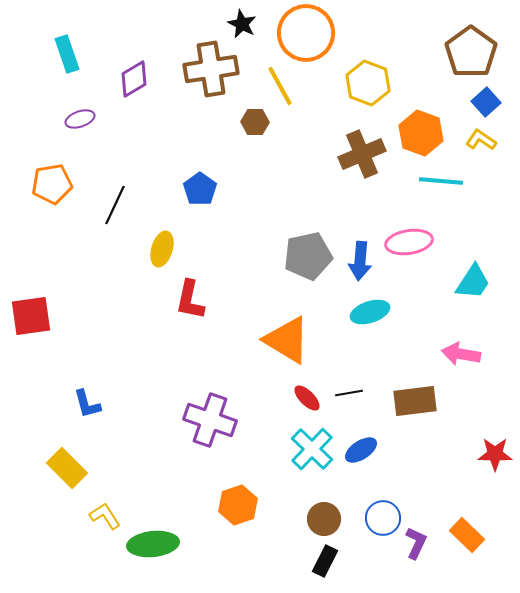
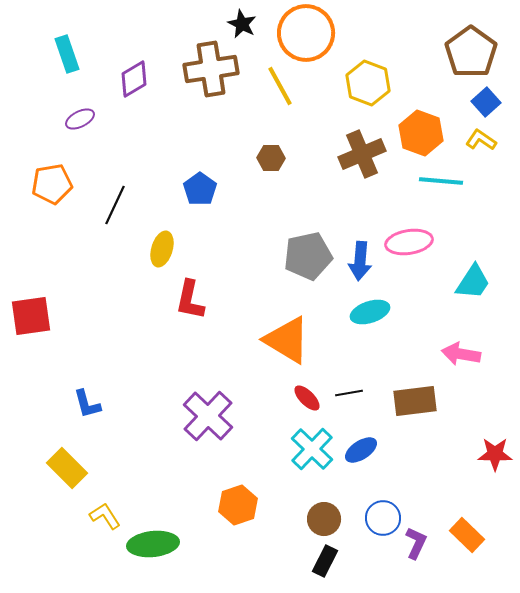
purple ellipse at (80, 119): rotated 8 degrees counterclockwise
brown hexagon at (255, 122): moved 16 px right, 36 px down
purple cross at (210, 420): moved 2 px left, 4 px up; rotated 24 degrees clockwise
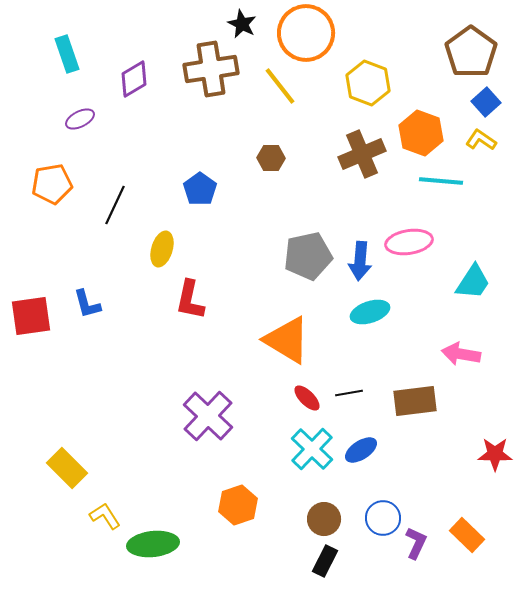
yellow line at (280, 86): rotated 9 degrees counterclockwise
blue L-shape at (87, 404): moved 100 px up
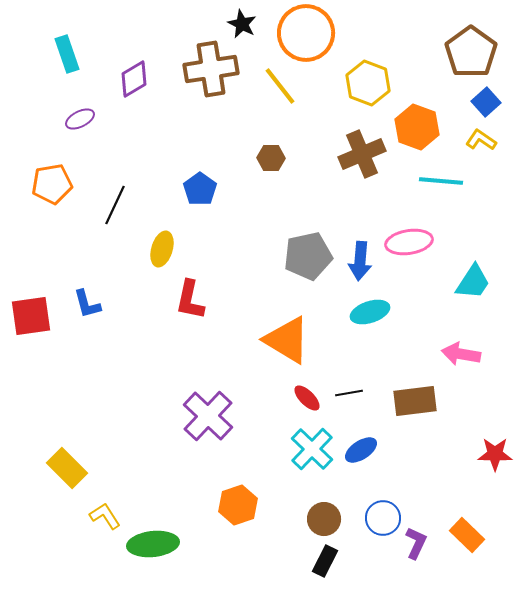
orange hexagon at (421, 133): moved 4 px left, 6 px up
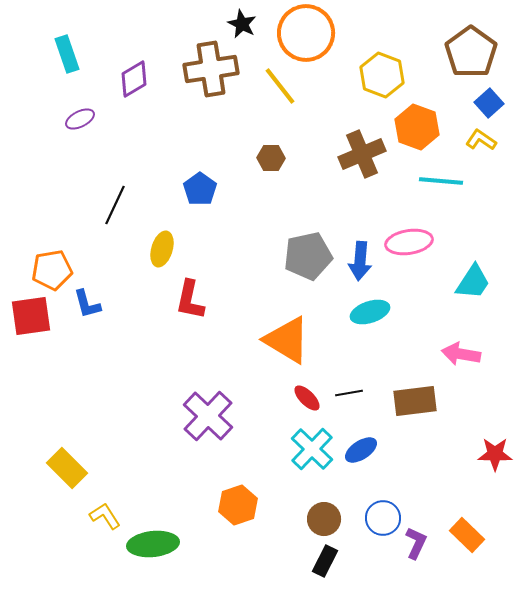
yellow hexagon at (368, 83): moved 14 px right, 8 px up
blue square at (486, 102): moved 3 px right, 1 px down
orange pentagon at (52, 184): moved 86 px down
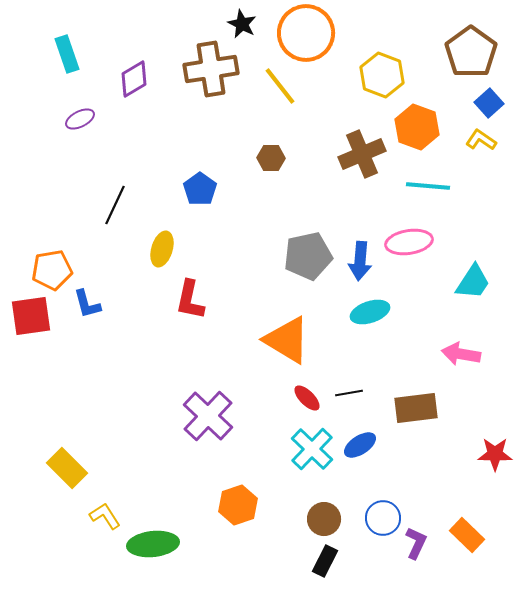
cyan line at (441, 181): moved 13 px left, 5 px down
brown rectangle at (415, 401): moved 1 px right, 7 px down
blue ellipse at (361, 450): moved 1 px left, 5 px up
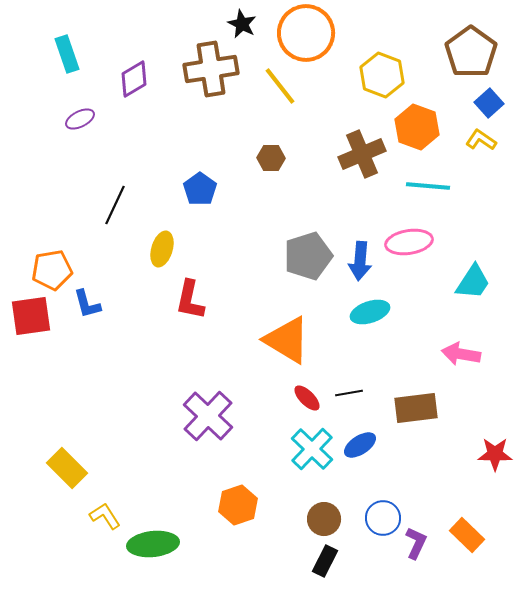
gray pentagon at (308, 256): rotated 6 degrees counterclockwise
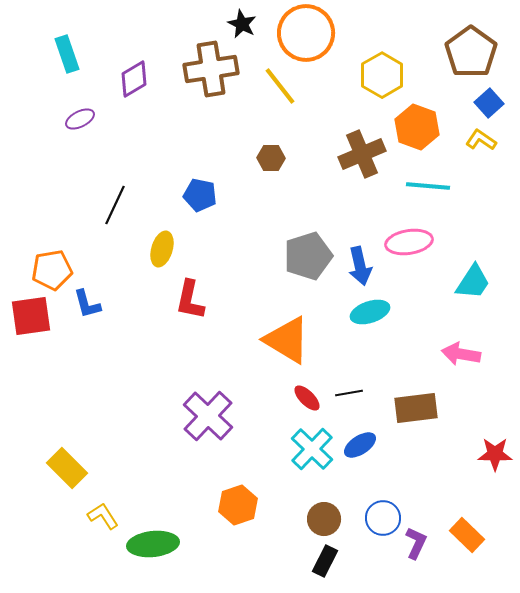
yellow hexagon at (382, 75): rotated 9 degrees clockwise
blue pentagon at (200, 189): moved 6 px down; rotated 24 degrees counterclockwise
blue arrow at (360, 261): moved 5 px down; rotated 18 degrees counterclockwise
yellow L-shape at (105, 516): moved 2 px left
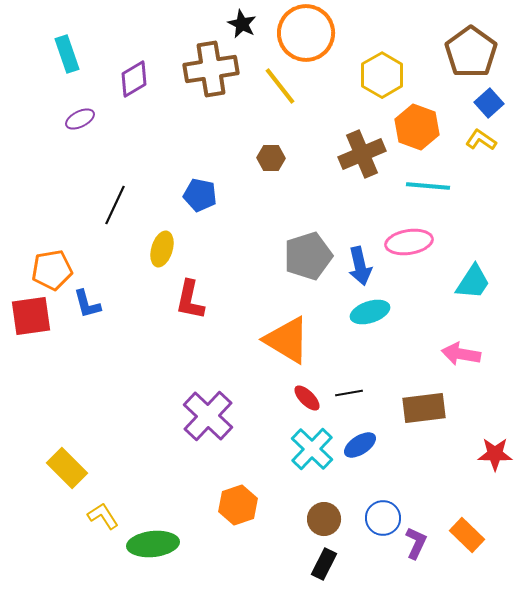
brown rectangle at (416, 408): moved 8 px right
black rectangle at (325, 561): moved 1 px left, 3 px down
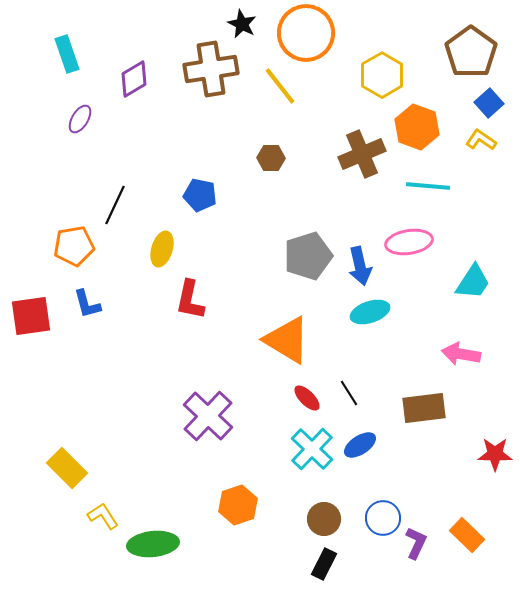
purple ellipse at (80, 119): rotated 32 degrees counterclockwise
orange pentagon at (52, 270): moved 22 px right, 24 px up
black line at (349, 393): rotated 68 degrees clockwise
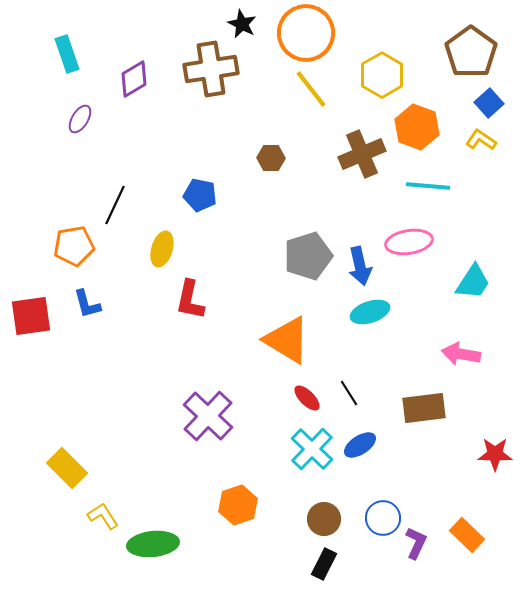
yellow line at (280, 86): moved 31 px right, 3 px down
